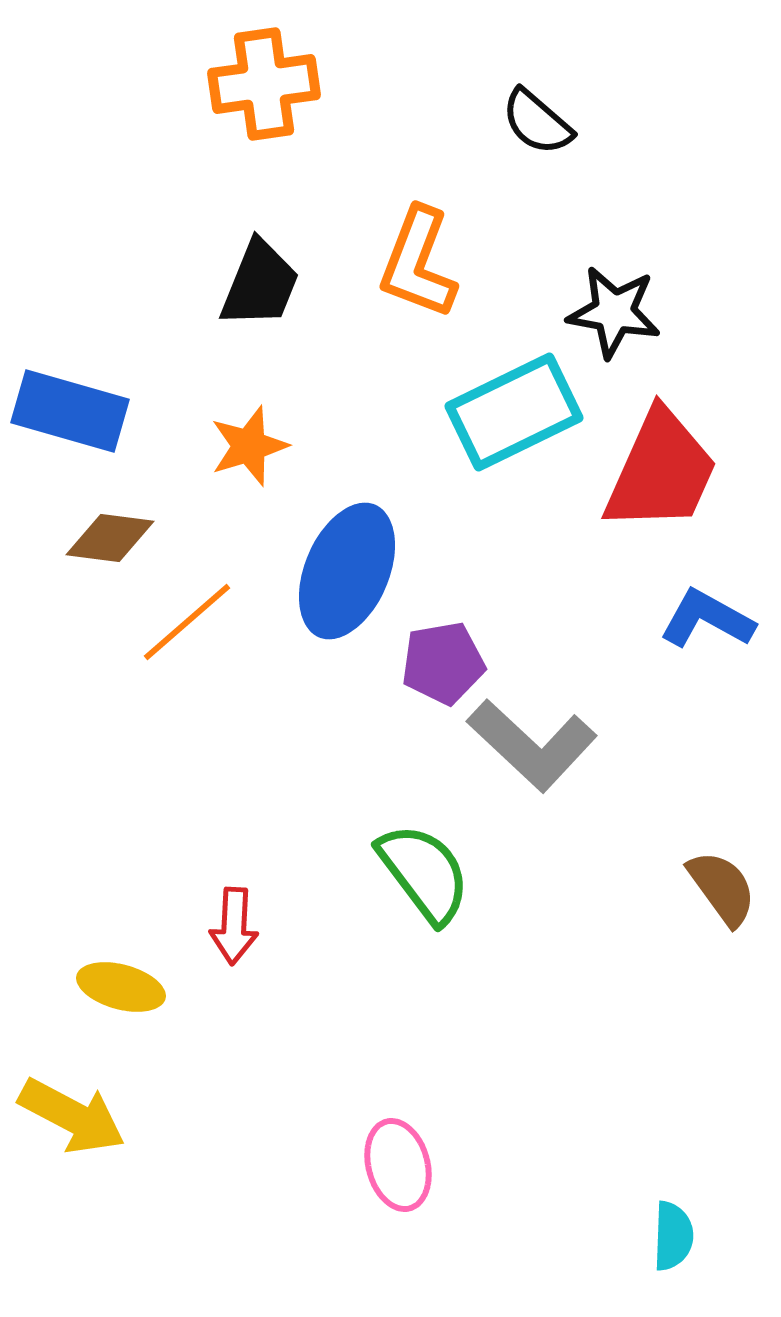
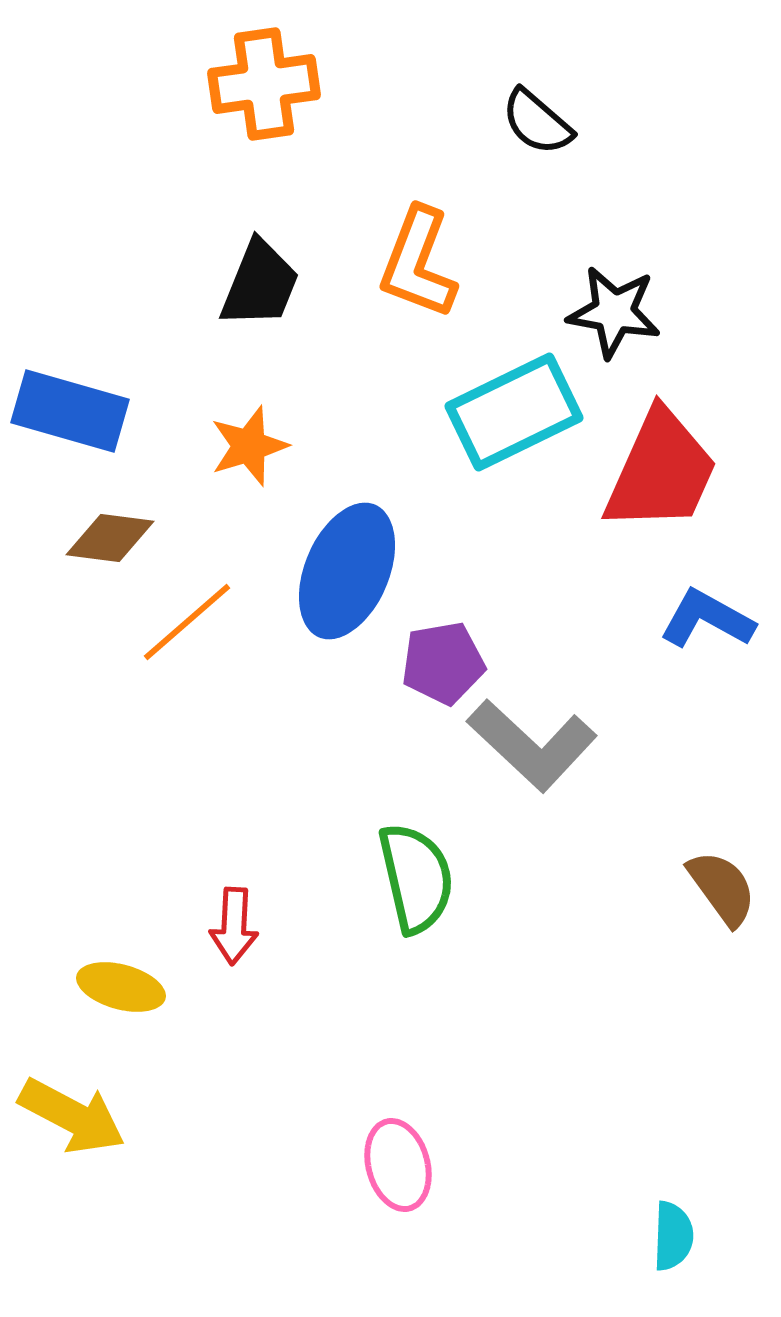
green semicircle: moved 8 px left, 5 px down; rotated 24 degrees clockwise
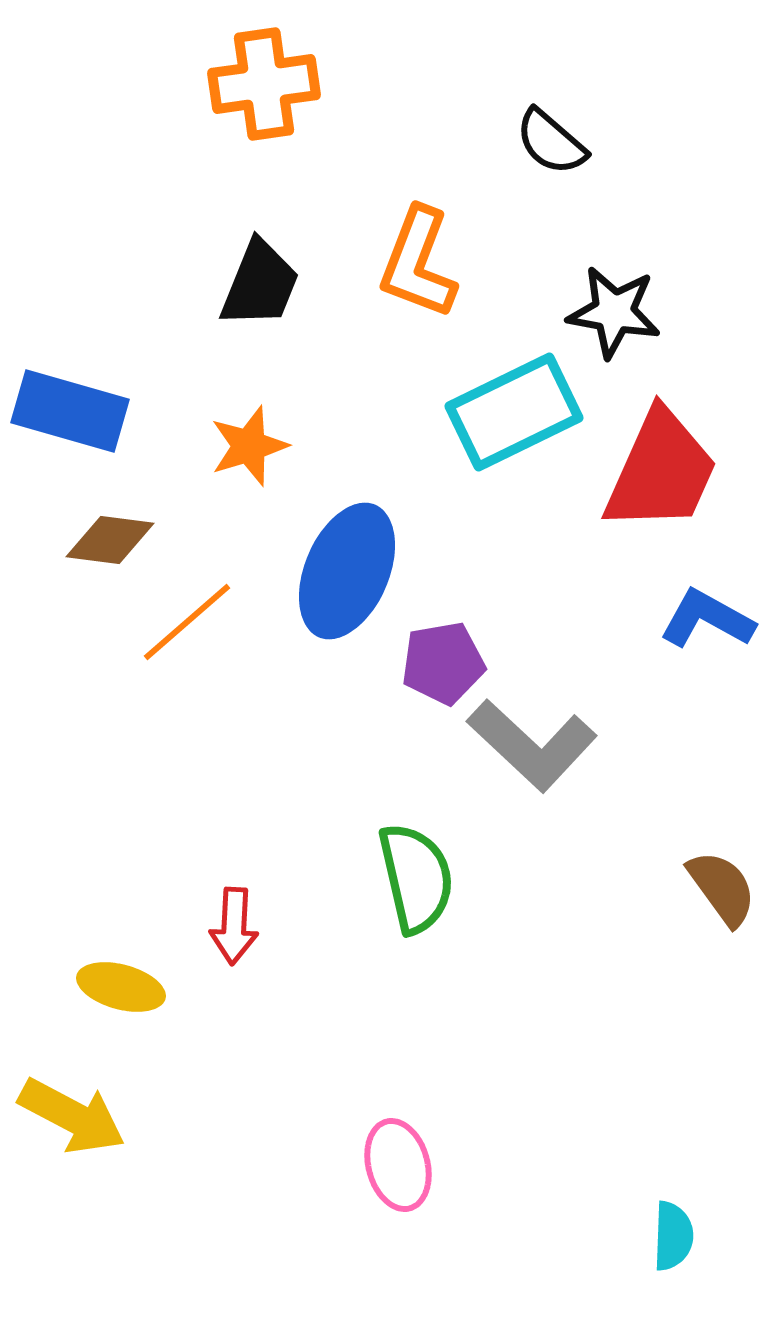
black semicircle: moved 14 px right, 20 px down
brown diamond: moved 2 px down
